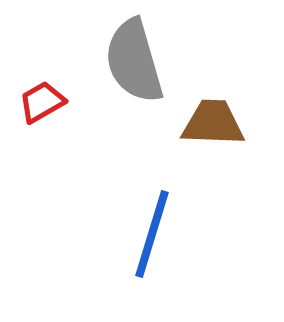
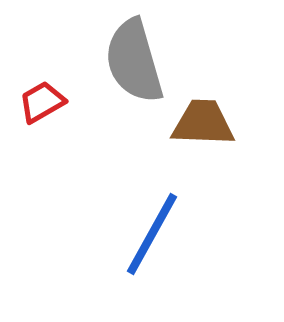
brown trapezoid: moved 10 px left
blue line: rotated 12 degrees clockwise
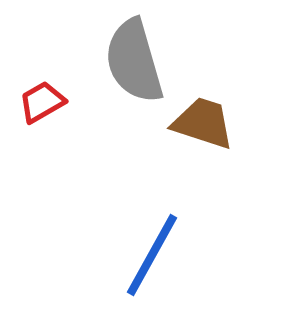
brown trapezoid: rotated 16 degrees clockwise
blue line: moved 21 px down
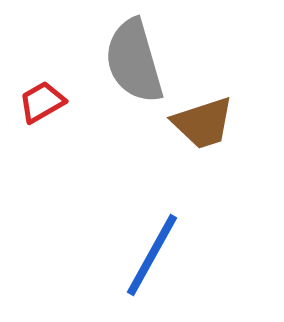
brown trapezoid: rotated 144 degrees clockwise
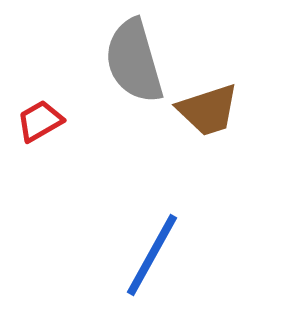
red trapezoid: moved 2 px left, 19 px down
brown trapezoid: moved 5 px right, 13 px up
